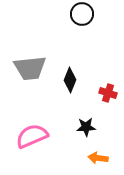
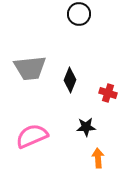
black circle: moved 3 px left
orange arrow: rotated 78 degrees clockwise
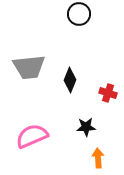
gray trapezoid: moved 1 px left, 1 px up
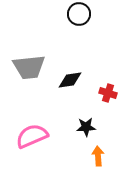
black diamond: rotated 60 degrees clockwise
orange arrow: moved 2 px up
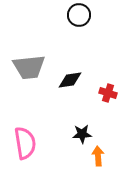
black circle: moved 1 px down
black star: moved 4 px left, 7 px down
pink semicircle: moved 7 px left, 7 px down; rotated 104 degrees clockwise
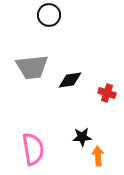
black circle: moved 30 px left
gray trapezoid: moved 3 px right
red cross: moved 1 px left
black star: moved 3 px down
pink semicircle: moved 8 px right, 6 px down
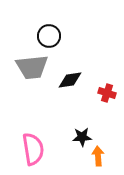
black circle: moved 21 px down
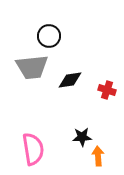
red cross: moved 3 px up
